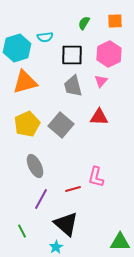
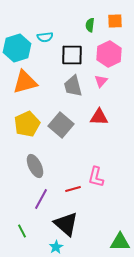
green semicircle: moved 6 px right, 2 px down; rotated 24 degrees counterclockwise
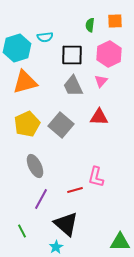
gray trapezoid: rotated 10 degrees counterclockwise
red line: moved 2 px right, 1 px down
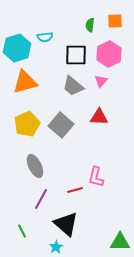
black square: moved 4 px right
gray trapezoid: rotated 25 degrees counterclockwise
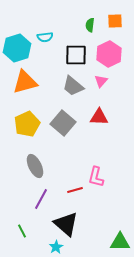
gray square: moved 2 px right, 2 px up
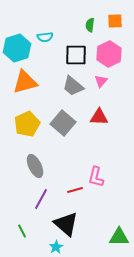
green triangle: moved 1 px left, 5 px up
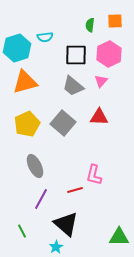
pink L-shape: moved 2 px left, 2 px up
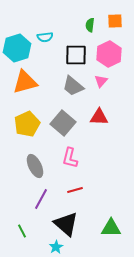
pink L-shape: moved 24 px left, 17 px up
green triangle: moved 8 px left, 9 px up
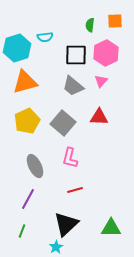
pink hexagon: moved 3 px left, 1 px up
yellow pentagon: moved 3 px up
purple line: moved 13 px left
black triangle: rotated 36 degrees clockwise
green line: rotated 48 degrees clockwise
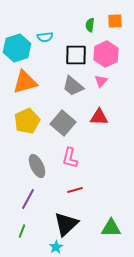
pink hexagon: moved 1 px down
gray ellipse: moved 2 px right
